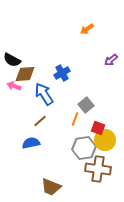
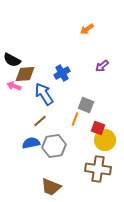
purple arrow: moved 9 px left, 6 px down
gray square: rotated 28 degrees counterclockwise
gray hexagon: moved 30 px left, 2 px up
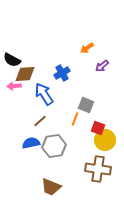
orange arrow: moved 19 px down
pink arrow: rotated 24 degrees counterclockwise
